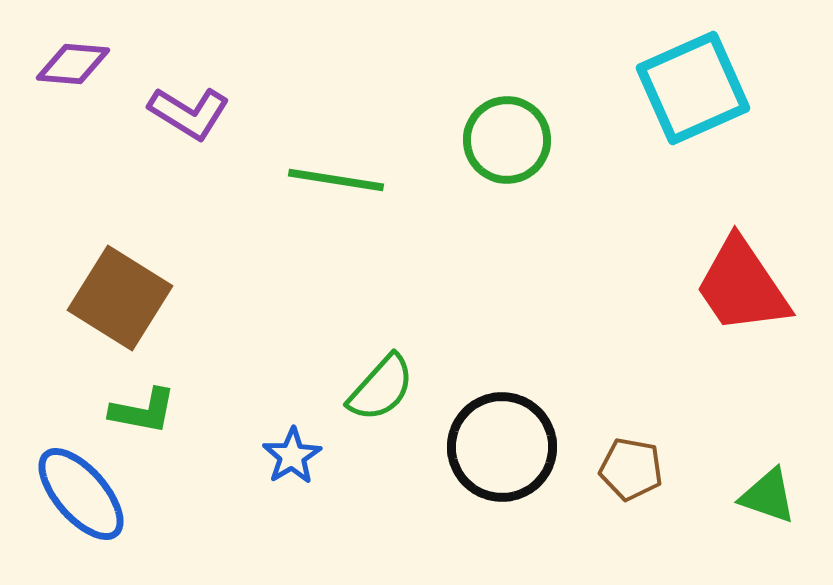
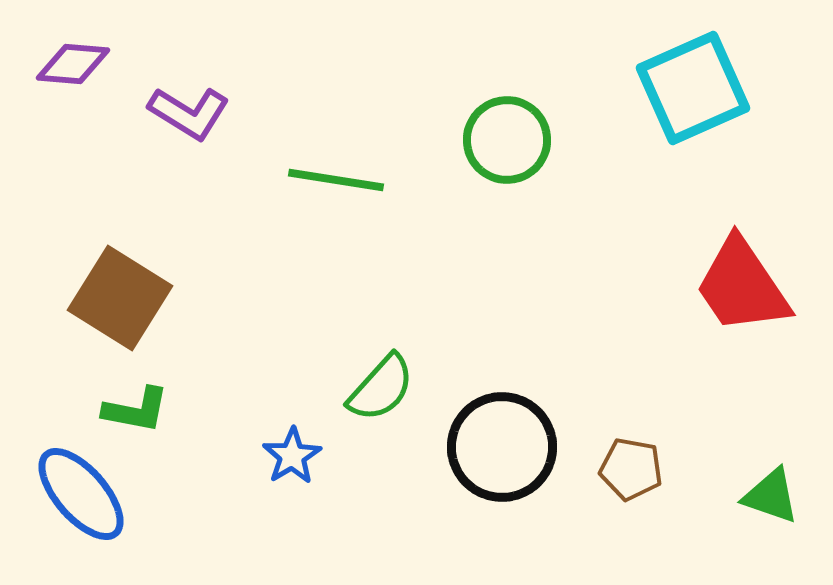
green L-shape: moved 7 px left, 1 px up
green triangle: moved 3 px right
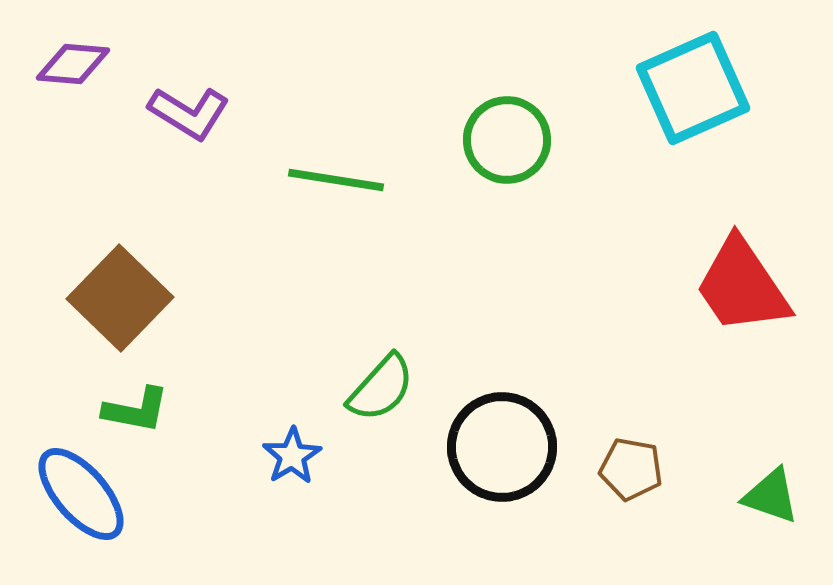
brown square: rotated 12 degrees clockwise
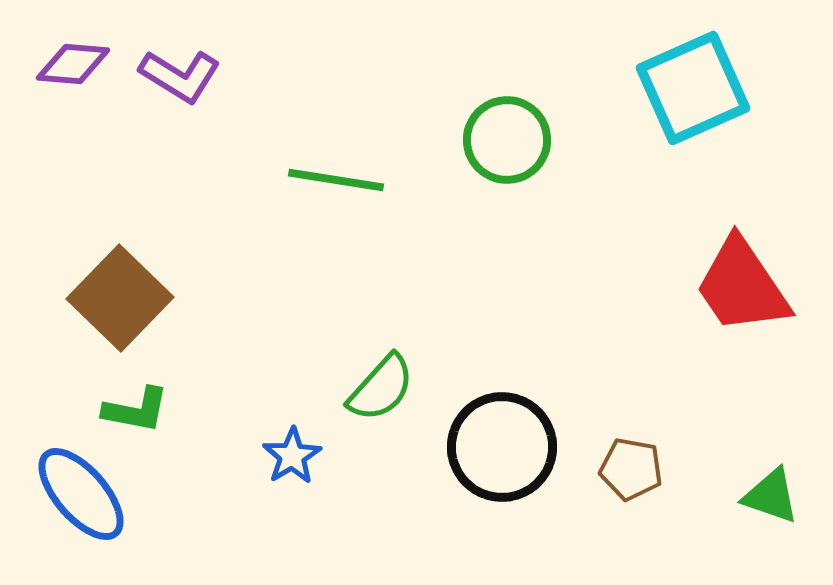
purple L-shape: moved 9 px left, 37 px up
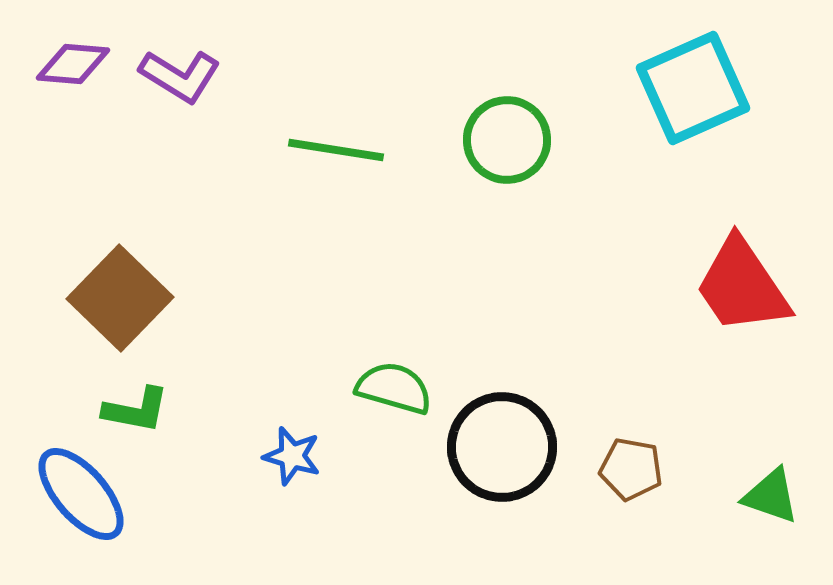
green line: moved 30 px up
green semicircle: moved 13 px right; rotated 116 degrees counterclockwise
blue star: rotated 24 degrees counterclockwise
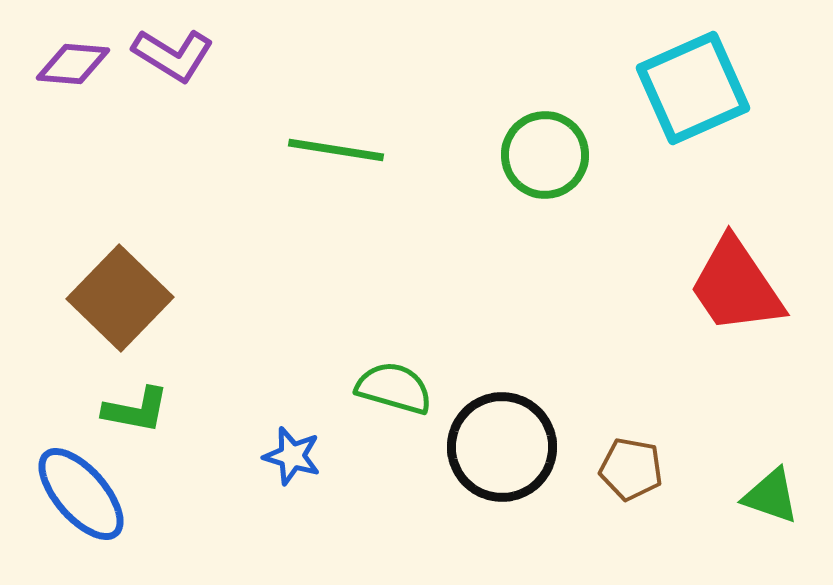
purple L-shape: moved 7 px left, 21 px up
green circle: moved 38 px right, 15 px down
red trapezoid: moved 6 px left
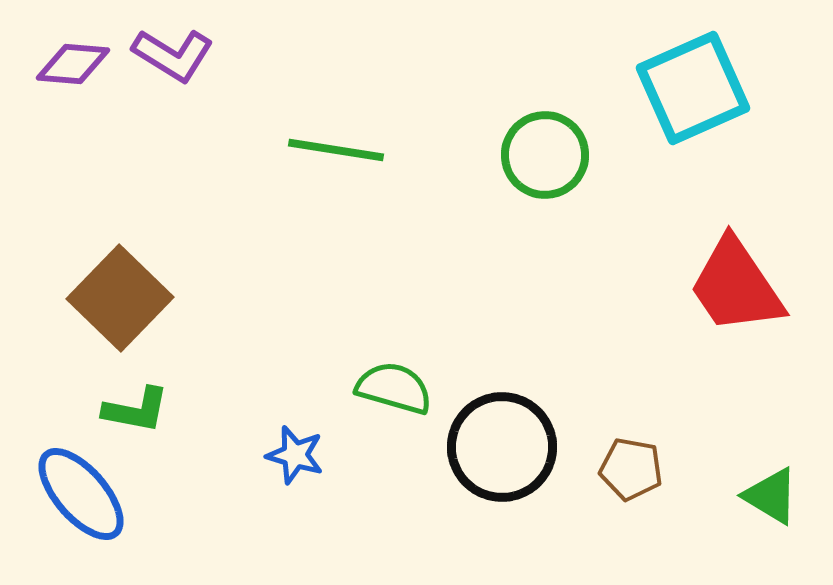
blue star: moved 3 px right, 1 px up
green triangle: rotated 12 degrees clockwise
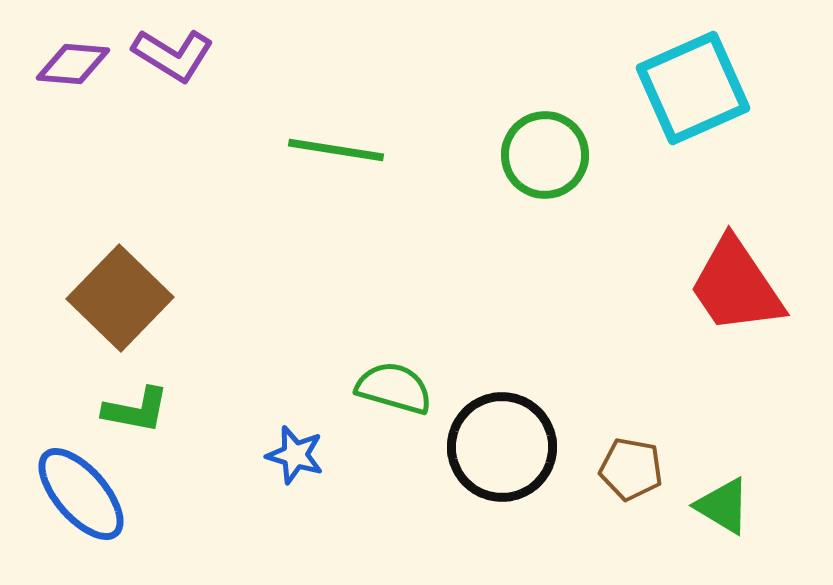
green triangle: moved 48 px left, 10 px down
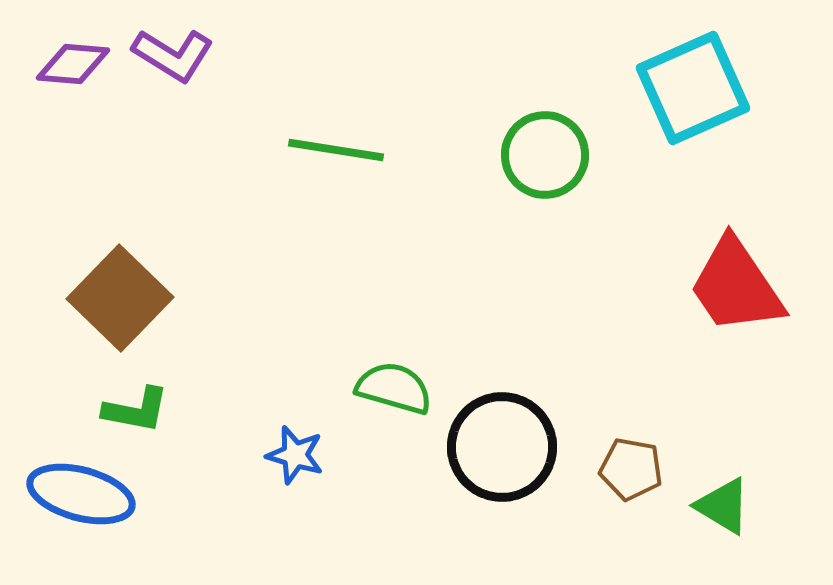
blue ellipse: rotated 34 degrees counterclockwise
